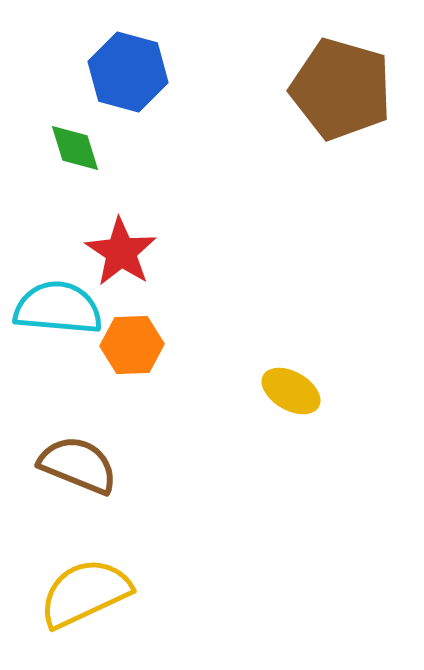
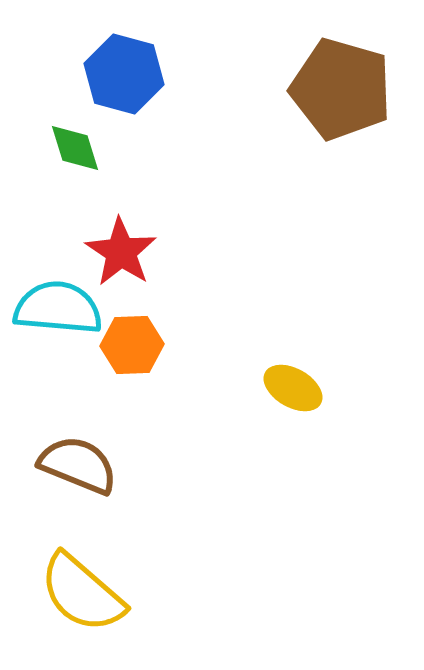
blue hexagon: moved 4 px left, 2 px down
yellow ellipse: moved 2 px right, 3 px up
yellow semicircle: moved 3 px left; rotated 114 degrees counterclockwise
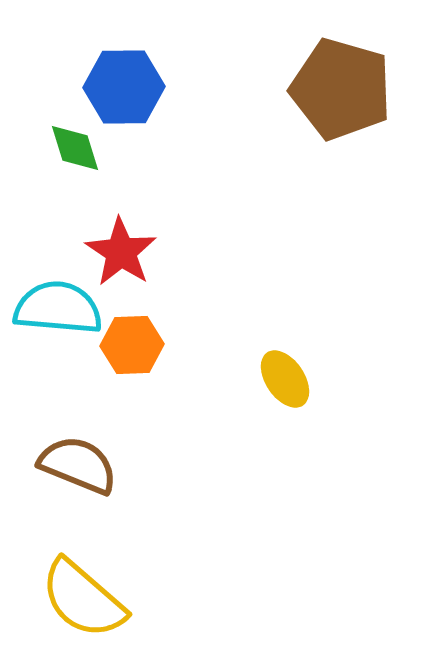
blue hexagon: moved 13 px down; rotated 16 degrees counterclockwise
yellow ellipse: moved 8 px left, 9 px up; rotated 26 degrees clockwise
yellow semicircle: moved 1 px right, 6 px down
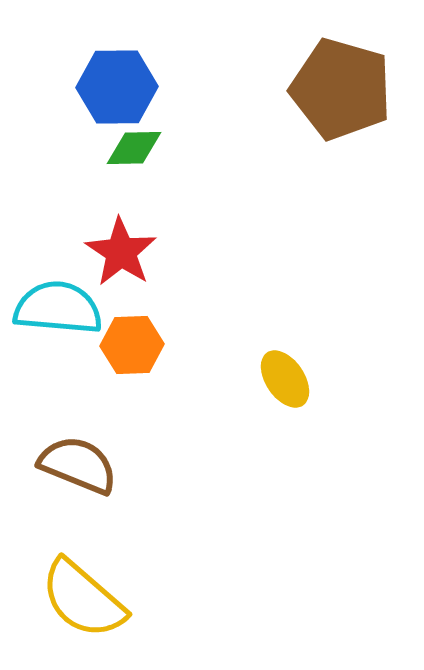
blue hexagon: moved 7 px left
green diamond: moved 59 px right; rotated 74 degrees counterclockwise
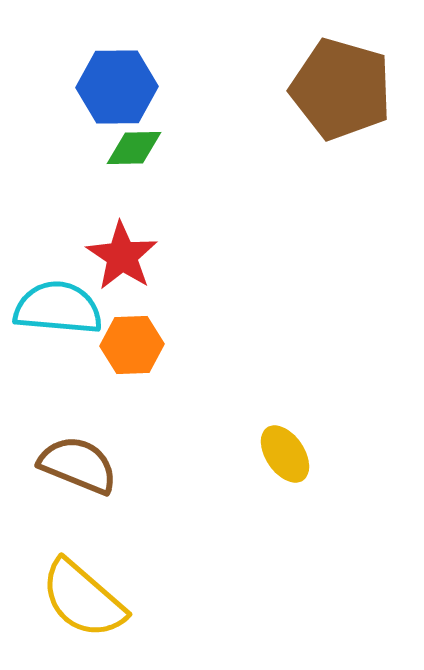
red star: moved 1 px right, 4 px down
yellow ellipse: moved 75 px down
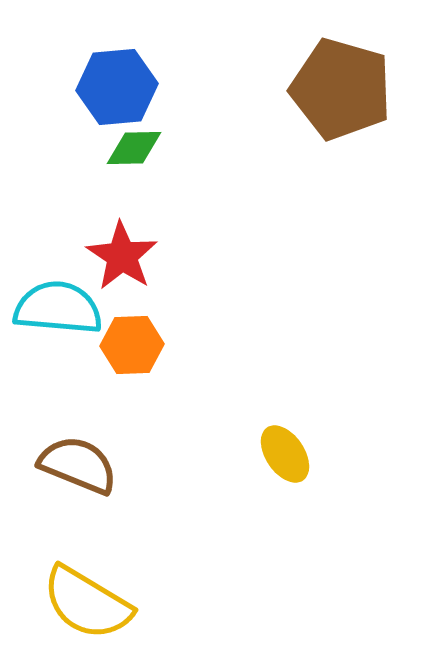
blue hexagon: rotated 4 degrees counterclockwise
yellow semicircle: moved 4 px right, 4 px down; rotated 10 degrees counterclockwise
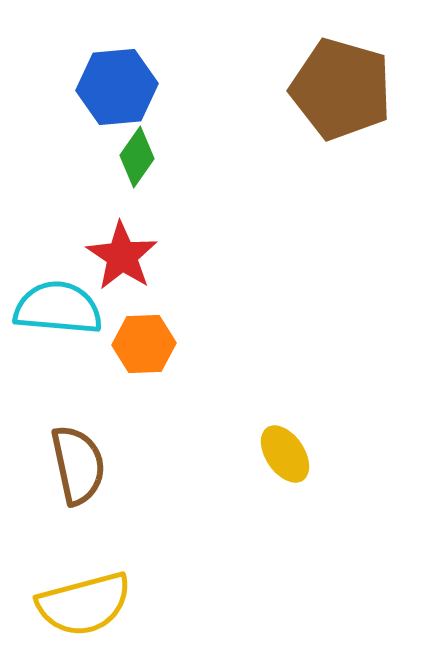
green diamond: moved 3 px right, 9 px down; rotated 54 degrees counterclockwise
orange hexagon: moved 12 px right, 1 px up
brown semicircle: rotated 56 degrees clockwise
yellow semicircle: moved 3 px left, 1 px down; rotated 46 degrees counterclockwise
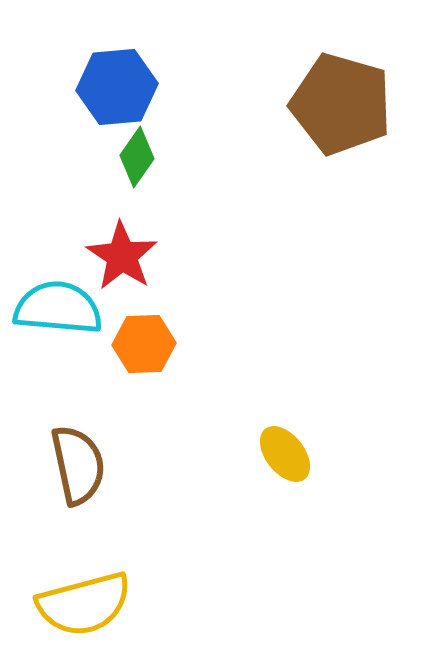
brown pentagon: moved 15 px down
yellow ellipse: rotated 4 degrees counterclockwise
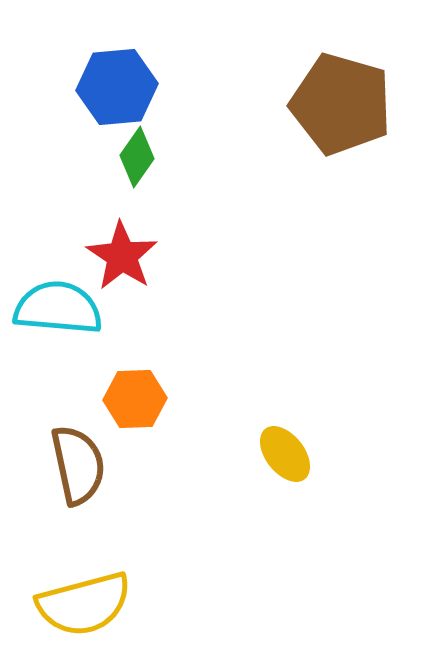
orange hexagon: moved 9 px left, 55 px down
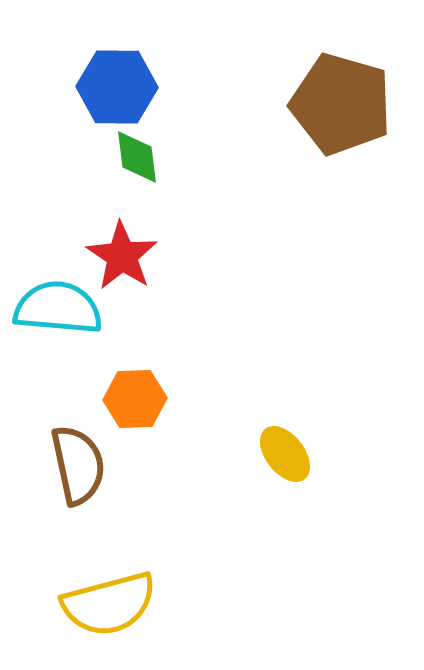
blue hexagon: rotated 6 degrees clockwise
green diamond: rotated 42 degrees counterclockwise
yellow semicircle: moved 25 px right
